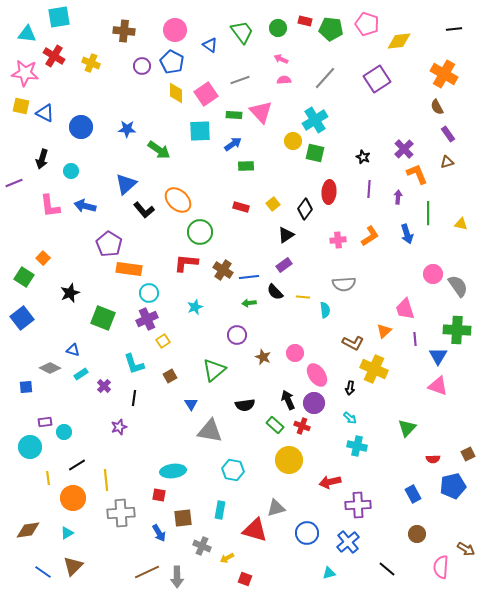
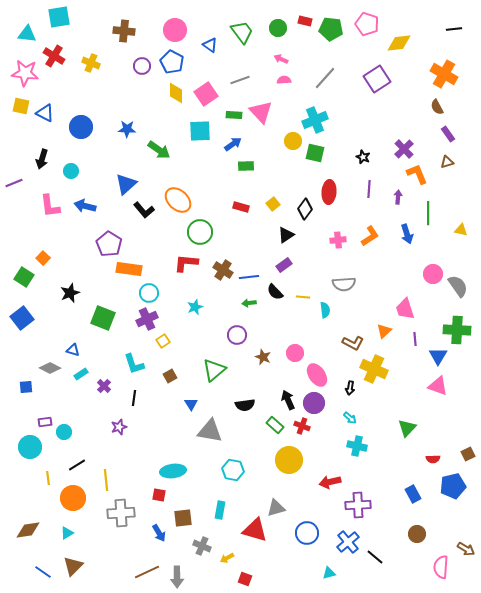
yellow diamond at (399, 41): moved 2 px down
cyan cross at (315, 120): rotated 10 degrees clockwise
yellow triangle at (461, 224): moved 6 px down
black line at (387, 569): moved 12 px left, 12 px up
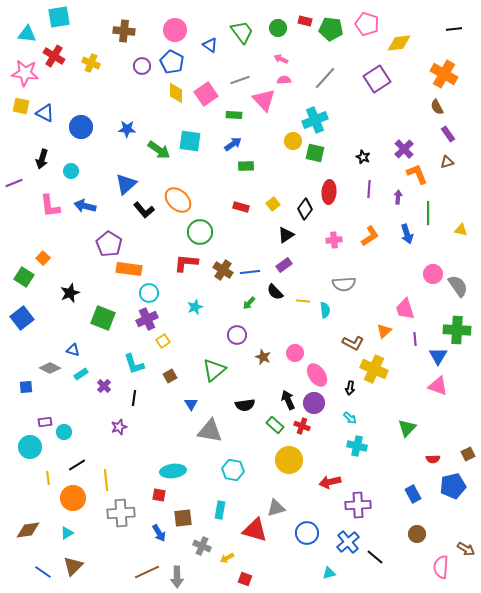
pink triangle at (261, 112): moved 3 px right, 12 px up
cyan square at (200, 131): moved 10 px left, 10 px down; rotated 10 degrees clockwise
pink cross at (338, 240): moved 4 px left
blue line at (249, 277): moved 1 px right, 5 px up
yellow line at (303, 297): moved 4 px down
green arrow at (249, 303): rotated 40 degrees counterclockwise
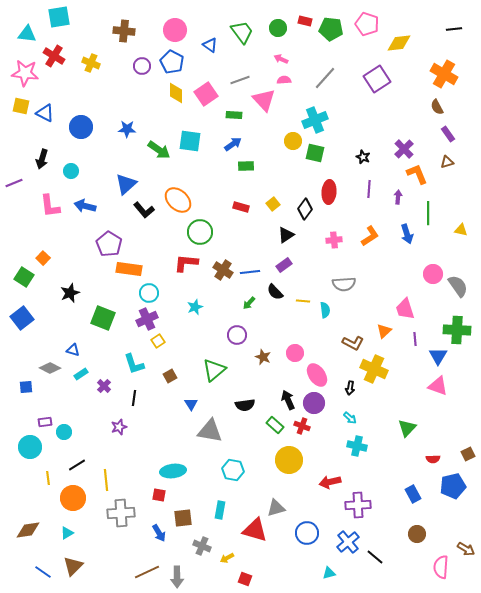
yellow square at (163, 341): moved 5 px left
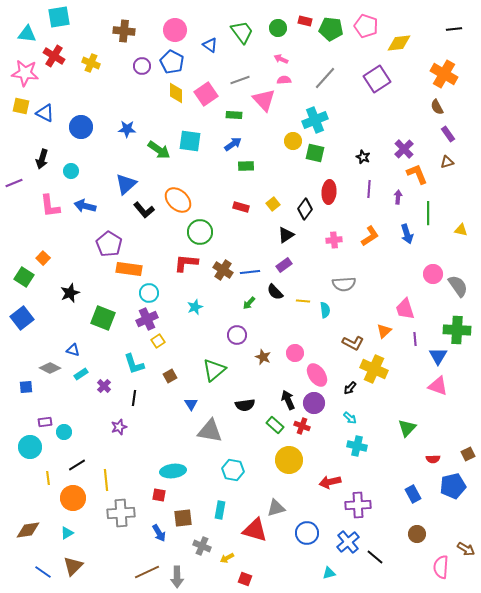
pink pentagon at (367, 24): moved 1 px left, 2 px down
black arrow at (350, 388): rotated 32 degrees clockwise
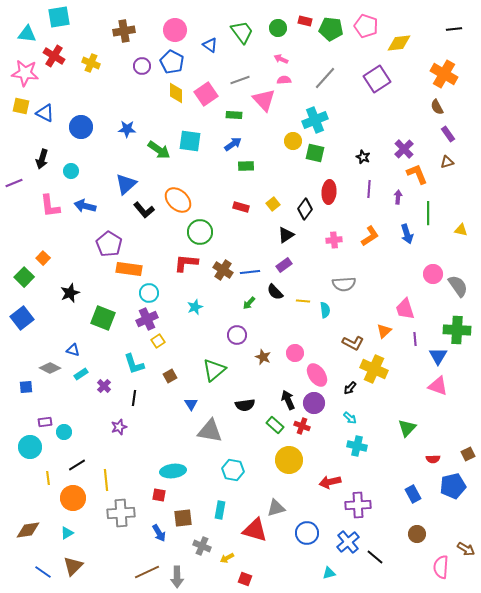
brown cross at (124, 31): rotated 15 degrees counterclockwise
green square at (24, 277): rotated 12 degrees clockwise
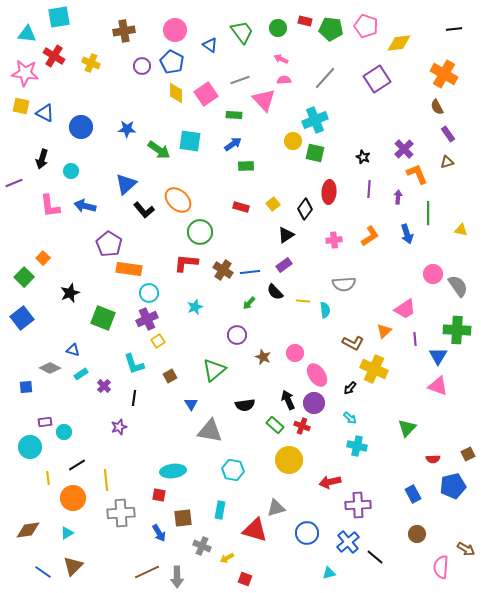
pink trapezoid at (405, 309): rotated 105 degrees counterclockwise
